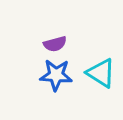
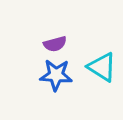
cyan triangle: moved 1 px right, 6 px up
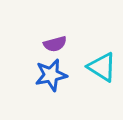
blue star: moved 5 px left; rotated 16 degrees counterclockwise
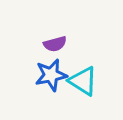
cyan triangle: moved 19 px left, 14 px down
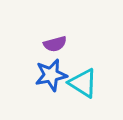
cyan triangle: moved 2 px down
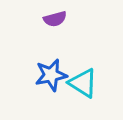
purple semicircle: moved 25 px up
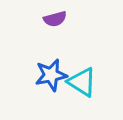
cyan triangle: moved 1 px left, 1 px up
